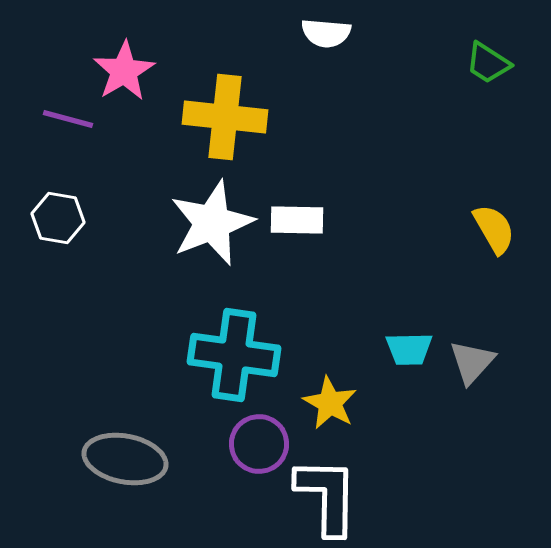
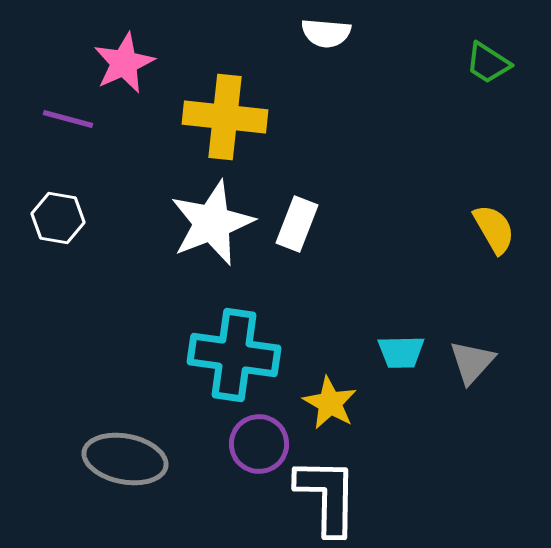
pink star: moved 8 px up; rotated 6 degrees clockwise
white rectangle: moved 4 px down; rotated 70 degrees counterclockwise
cyan trapezoid: moved 8 px left, 3 px down
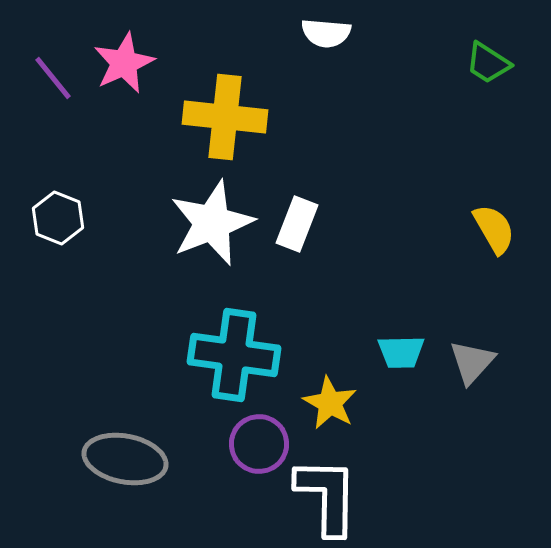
purple line: moved 15 px left, 41 px up; rotated 36 degrees clockwise
white hexagon: rotated 12 degrees clockwise
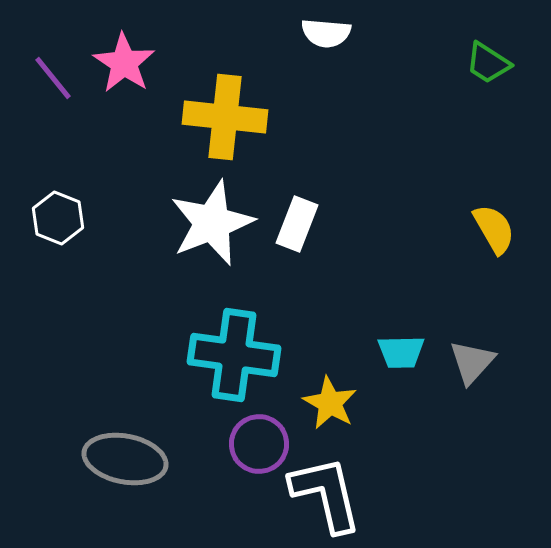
pink star: rotated 14 degrees counterclockwise
white L-shape: moved 1 px left, 2 px up; rotated 14 degrees counterclockwise
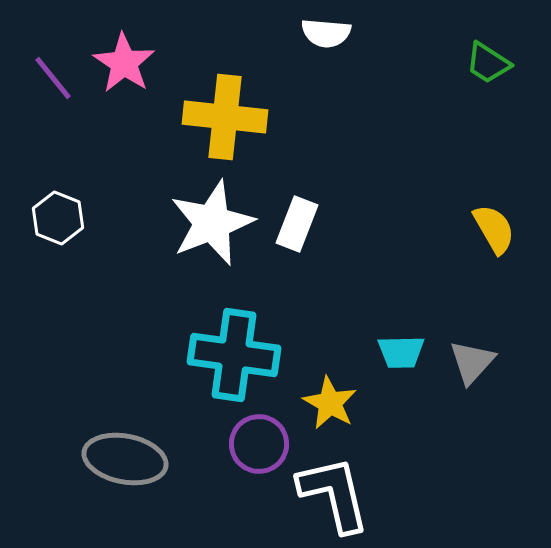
white L-shape: moved 8 px right
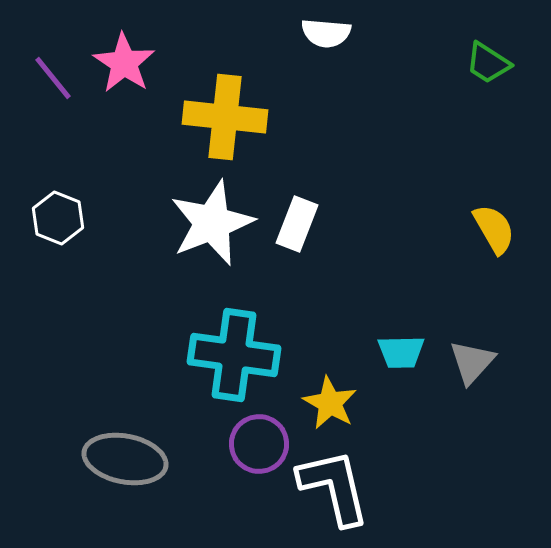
white L-shape: moved 7 px up
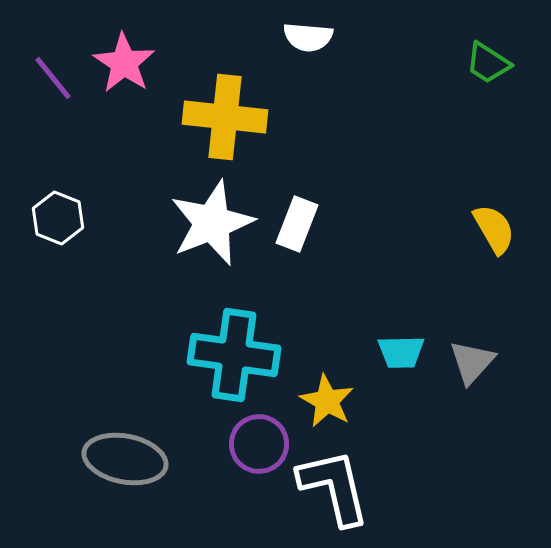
white semicircle: moved 18 px left, 4 px down
yellow star: moved 3 px left, 2 px up
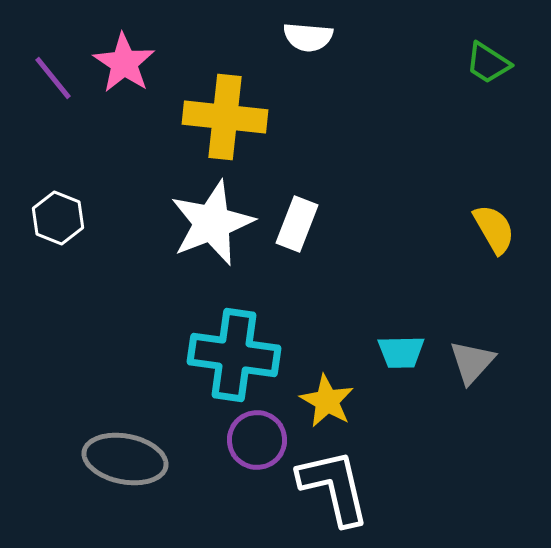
purple circle: moved 2 px left, 4 px up
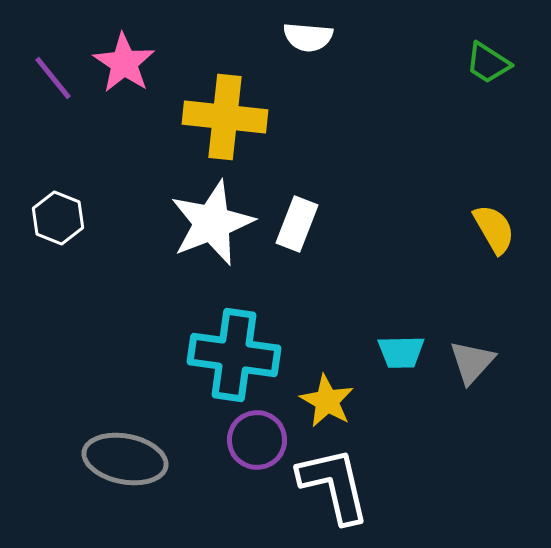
white L-shape: moved 2 px up
